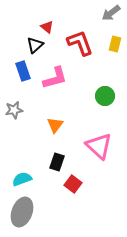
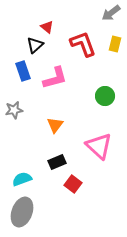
red L-shape: moved 3 px right, 1 px down
black rectangle: rotated 48 degrees clockwise
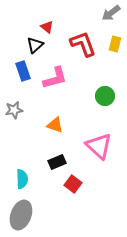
orange triangle: rotated 48 degrees counterclockwise
cyan semicircle: rotated 108 degrees clockwise
gray ellipse: moved 1 px left, 3 px down
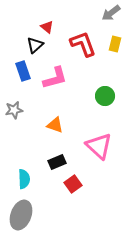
cyan semicircle: moved 2 px right
red square: rotated 18 degrees clockwise
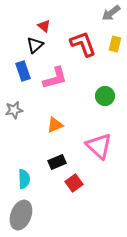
red triangle: moved 3 px left, 1 px up
orange triangle: rotated 42 degrees counterclockwise
red square: moved 1 px right, 1 px up
